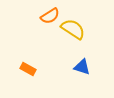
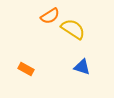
orange rectangle: moved 2 px left
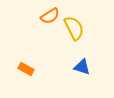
yellow semicircle: moved 1 px right, 1 px up; rotated 30 degrees clockwise
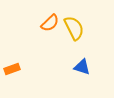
orange semicircle: moved 7 px down; rotated 12 degrees counterclockwise
orange rectangle: moved 14 px left; rotated 49 degrees counterclockwise
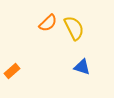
orange semicircle: moved 2 px left
orange rectangle: moved 2 px down; rotated 21 degrees counterclockwise
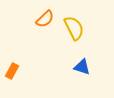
orange semicircle: moved 3 px left, 4 px up
orange rectangle: rotated 21 degrees counterclockwise
